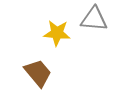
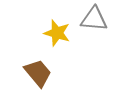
yellow star: rotated 12 degrees clockwise
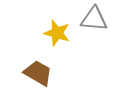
brown trapezoid: rotated 20 degrees counterclockwise
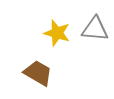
gray triangle: moved 1 px right, 10 px down
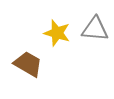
brown trapezoid: moved 10 px left, 9 px up
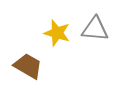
brown trapezoid: moved 2 px down
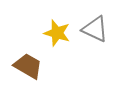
gray triangle: rotated 20 degrees clockwise
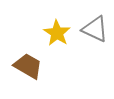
yellow star: rotated 16 degrees clockwise
